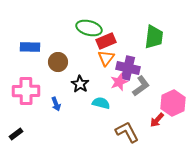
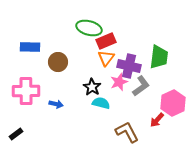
green trapezoid: moved 5 px right, 20 px down
purple cross: moved 1 px right, 2 px up
black star: moved 12 px right, 3 px down
blue arrow: rotated 56 degrees counterclockwise
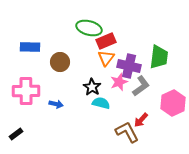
brown circle: moved 2 px right
red arrow: moved 16 px left
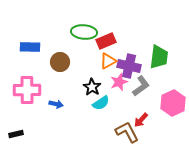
green ellipse: moved 5 px left, 4 px down; rotated 10 degrees counterclockwise
orange triangle: moved 2 px right, 3 px down; rotated 24 degrees clockwise
pink cross: moved 1 px right, 1 px up
cyan semicircle: rotated 132 degrees clockwise
black rectangle: rotated 24 degrees clockwise
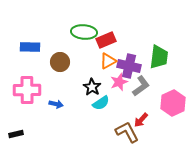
red rectangle: moved 1 px up
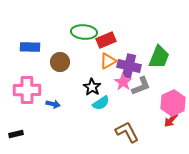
green trapezoid: rotated 15 degrees clockwise
pink star: moved 4 px right; rotated 18 degrees counterclockwise
gray L-shape: rotated 15 degrees clockwise
blue arrow: moved 3 px left
red arrow: moved 30 px right
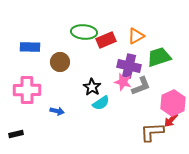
green trapezoid: rotated 130 degrees counterclockwise
orange triangle: moved 28 px right, 25 px up
pink star: rotated 18 degrees counterclockwise
blue arrow: moved 4 px right, 7 px down
brown L-shape: moved 25 px right; rotated 65 degrees counterclockwise
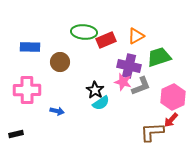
black star: moved 3 px right, 3 px down
pink hexagon: moved 6 px up
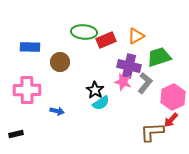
gray L-shape: moved 4 px right, 3 px up; rotated 30 degrees counterclockwise
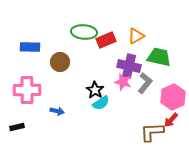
green trapezoid: rotated 30 degrees clockwise
black rectangle: moved 1 px right, 7 px up
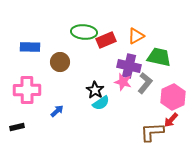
blue arrow: rotated 56 degrees counterclockwise
